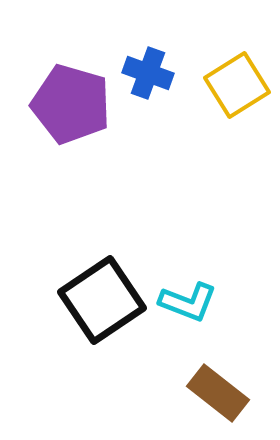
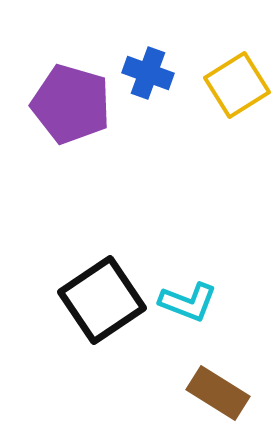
brown rectangle: rotated 6 degrees counterclockwise
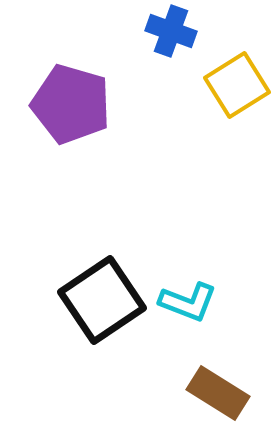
blue cross: moved 23 px right, 42 px up
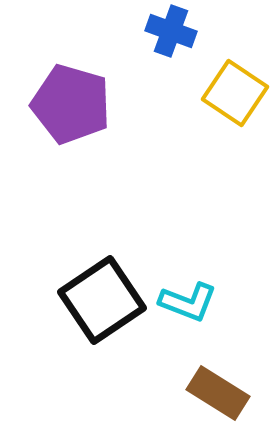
yellow square: moved 2 px left, 8 px down; rotated 24 degrees counterclockwise
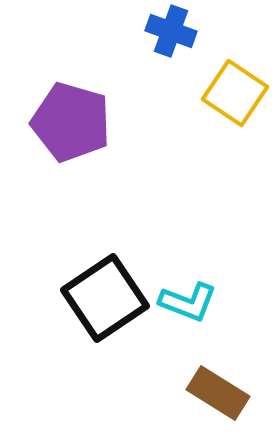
purple pentagon: moved 18 px down
black square: moved 3 px right, 2 px up
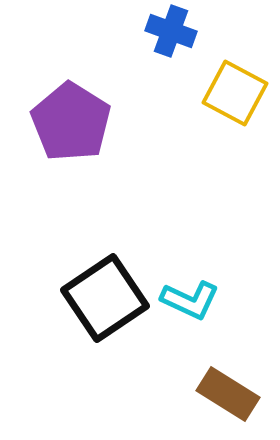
yellow square: rotated 6 degrees counterclockwise
purple pentagon: rotated 16 degrees clockwise
cyan L-shape: moved 2 px right, 2 px up; rotated 4 degrees clockwise
brown rectangle: moved 10 px right, 1 px down
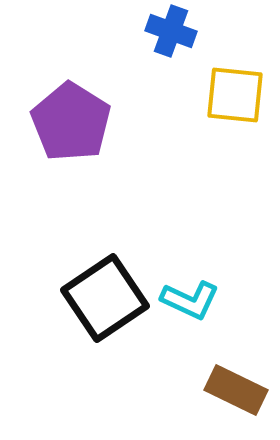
yellow square: moved 2 px down; rotated 22 degrees counterclockwise
brown rectangle: moved 8 px right, 4 px up; rotated 6 degrees counterclockwise
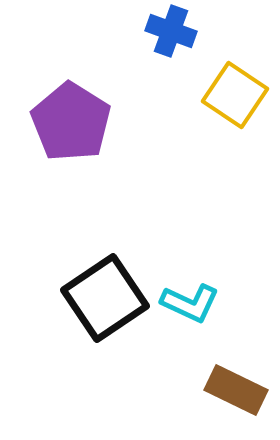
yellow square: rotated 28 degrees clockwise
cyan L-shape: moved 3 px down
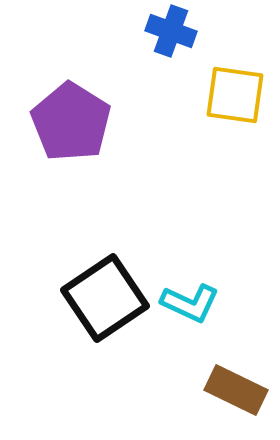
yellow square: rotated 26 degrees counterclockwise
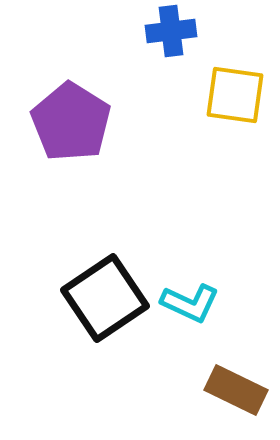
blue cross: rotated 27 degrees counterclockwise
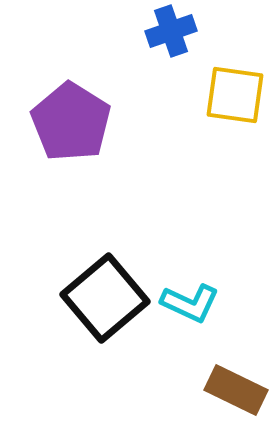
blue cross: rotated 12 degrees counterclockwise
black square: rotated 6 degrees counterclockwise
